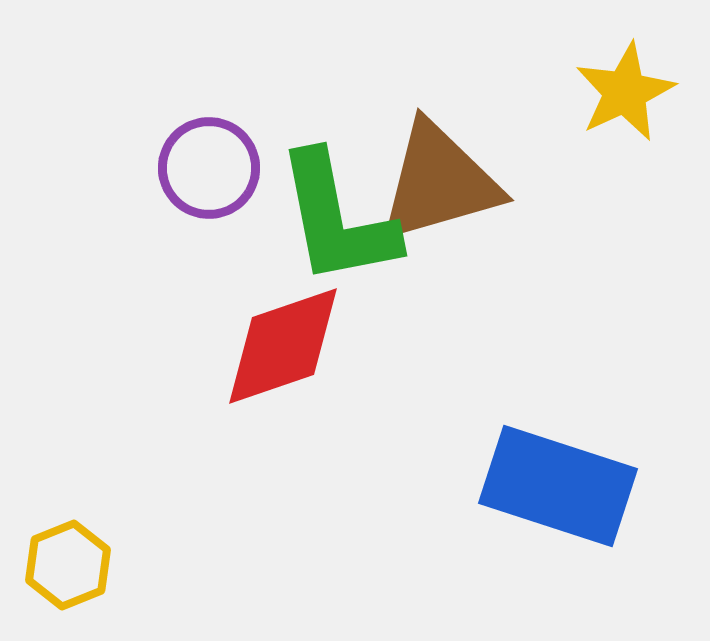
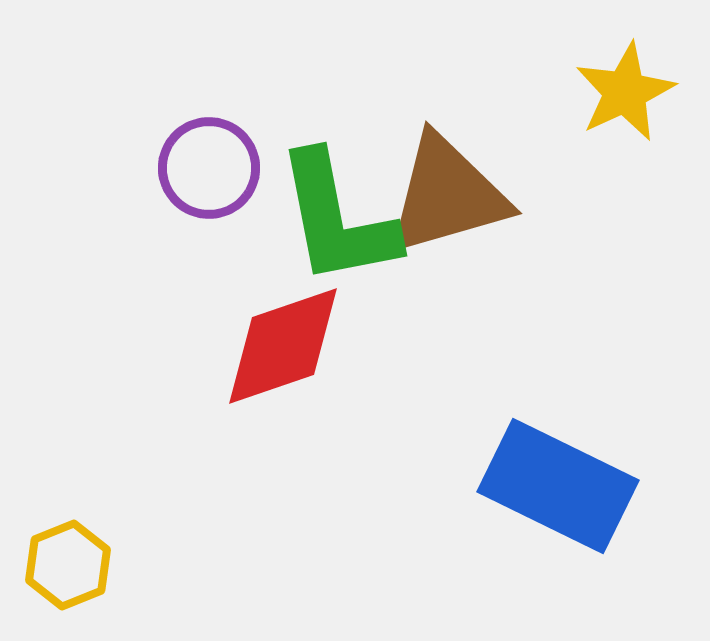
brown triangle: moved 8 px right, 13 px down
blue rectangle: rotated 8 degrees clockwise
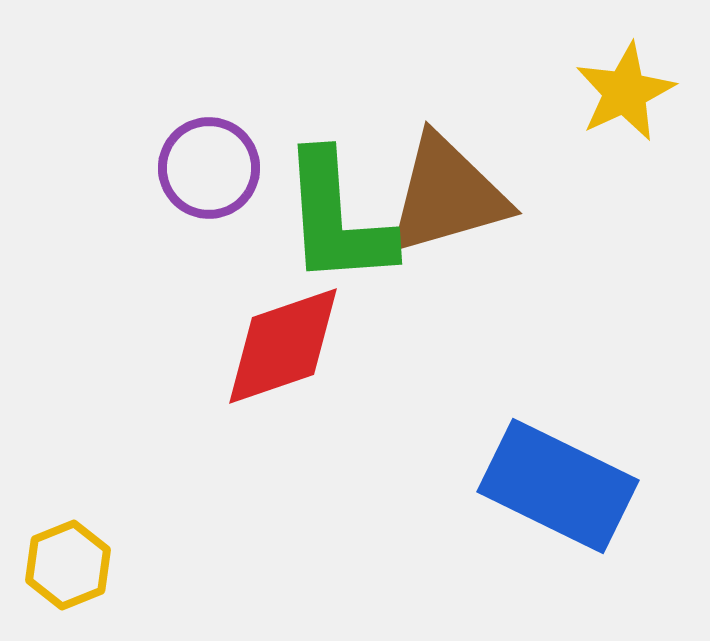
green L-shape: rotated 7 degrees clockwise
